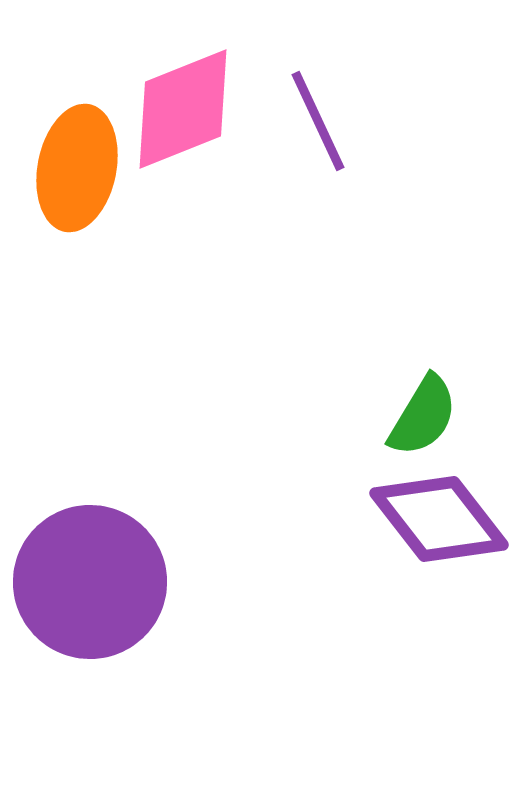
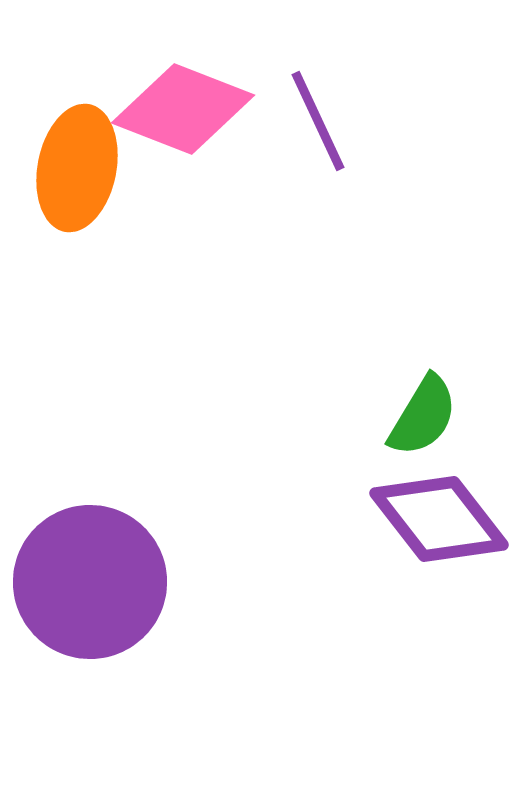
pink diamond: rotated 43 degrees clockwise
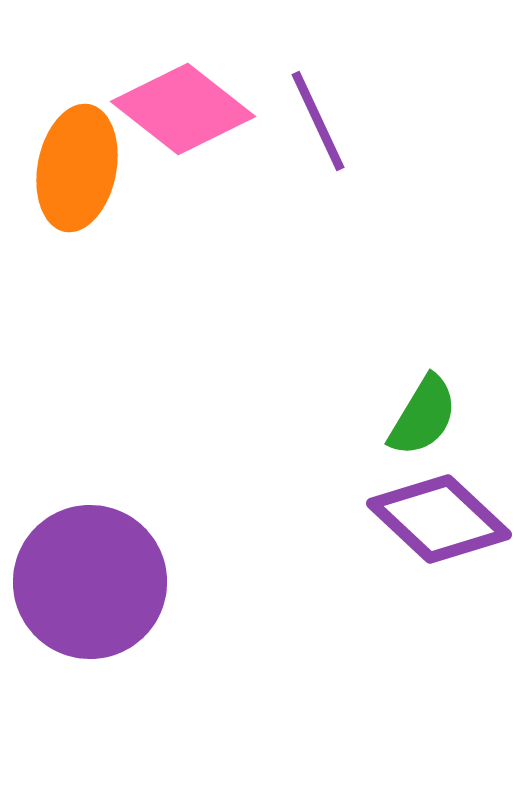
pink diamond: rotated 17 degrees clockwise
purple diamond: rotated 9 degrees counterclockwise
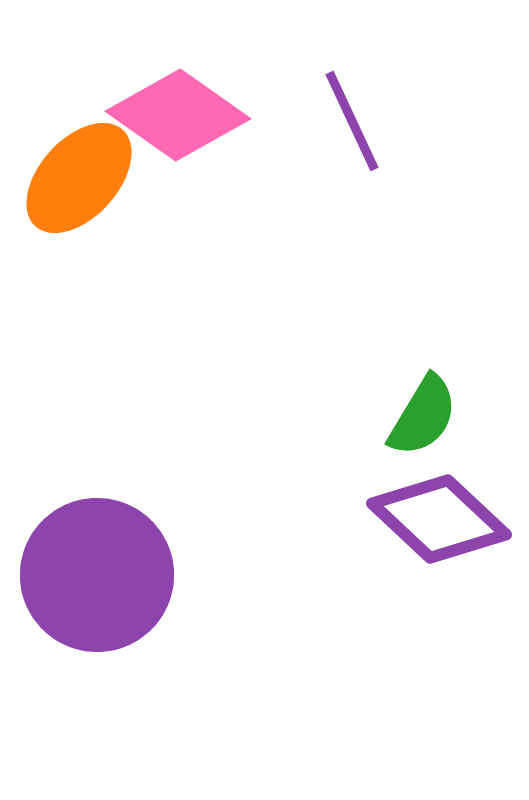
pink diamond: moved 5 px left, 6 px down; rotated 3 degrees counterclockwise
purple line: moved 34 px right
orange ellipse: moved 2 px right, 10 px down; rotated 31 degrees clockwise
purple circle: moved 7 px right, 7 px up
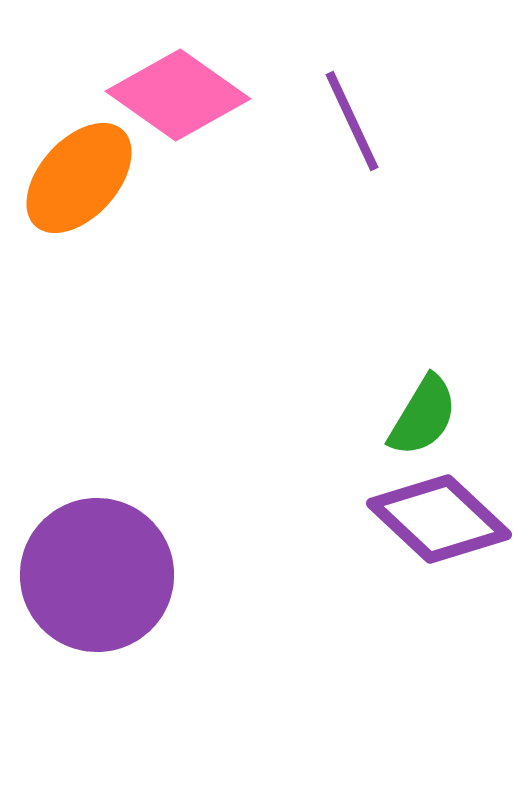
pink diamond: moved 20 px up
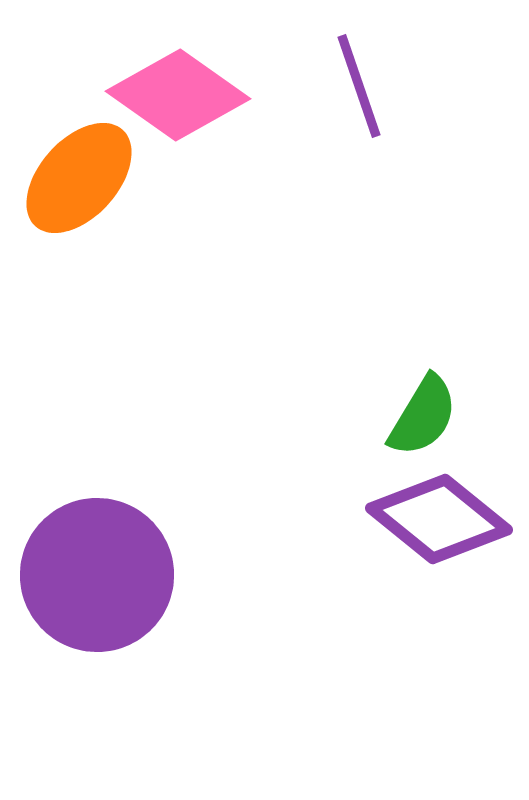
purple line: moved 7 px right, 35 px up; rotated 6 degrees clockwise
purple diamond: rotated 4 degrees counterclockwise
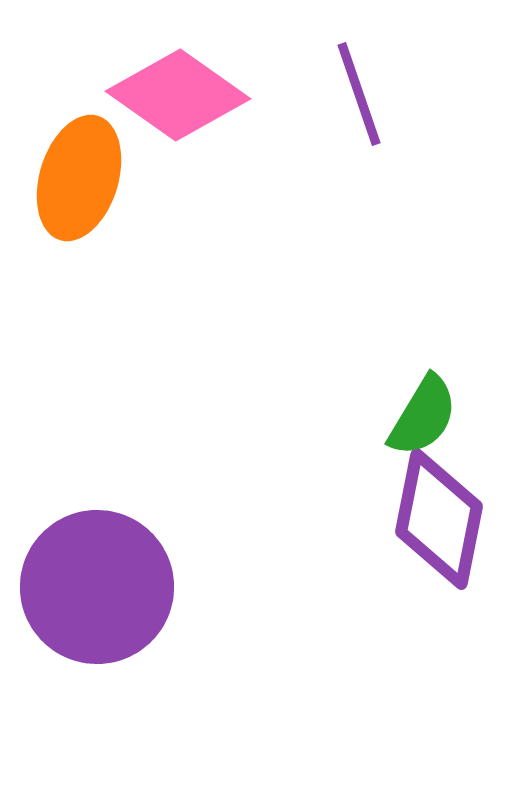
purple line: moved 8 px down
orange ellipse: rotated 25 degrees counterclockwise
purple diamond: rotated 62 degrees clockwise
purple circle: moved 12 px down
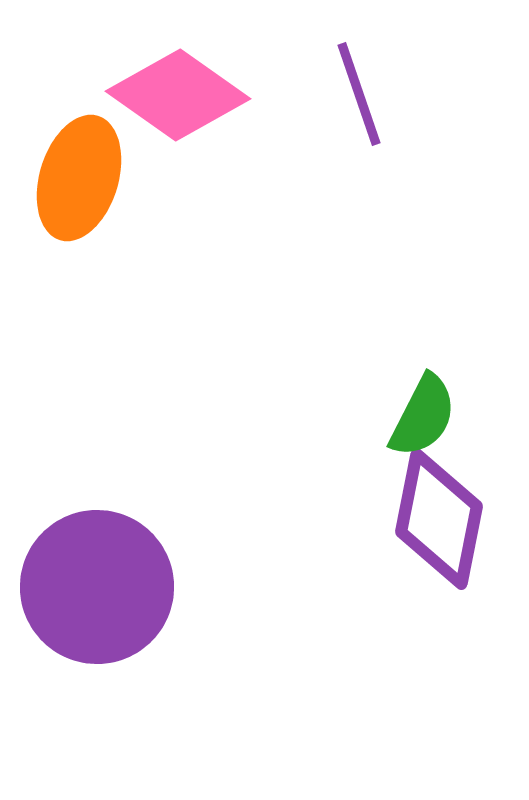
green semicircle: rotated 4 degrees counterclockwise
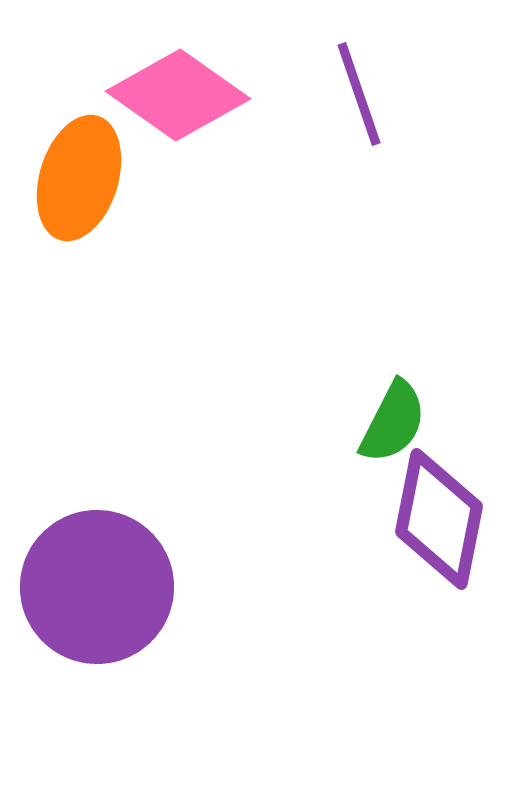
green semicircle: moved 30 px left, 6 px down
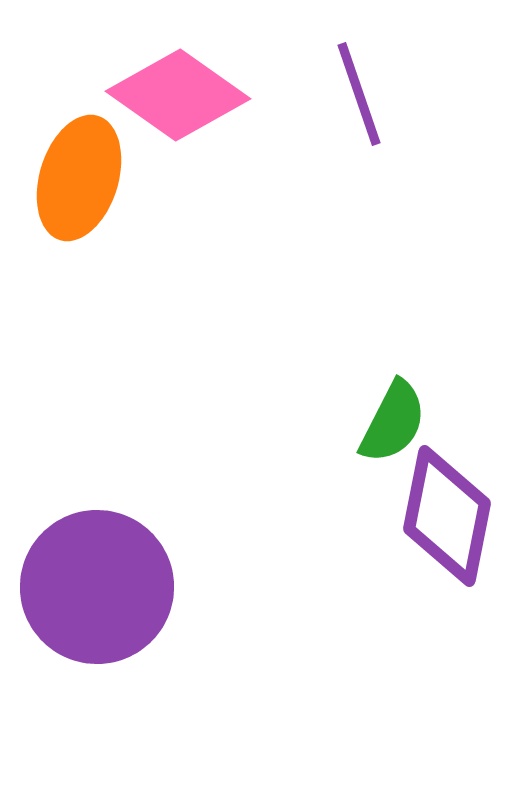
purple diamond: moved 8 px right, 3 px up
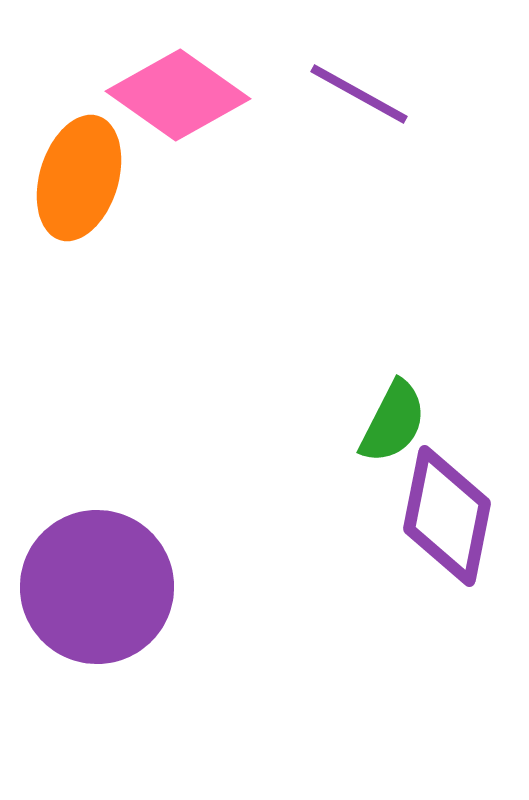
purple line: rotated 42 degrees counterclockwise
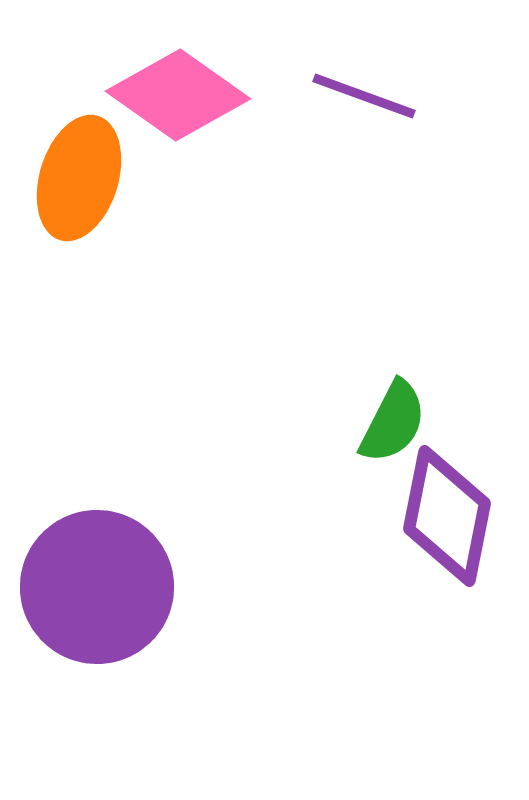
purple line: moved 5 px right, 2 px down; rotated 9 degrees counterclockwise
